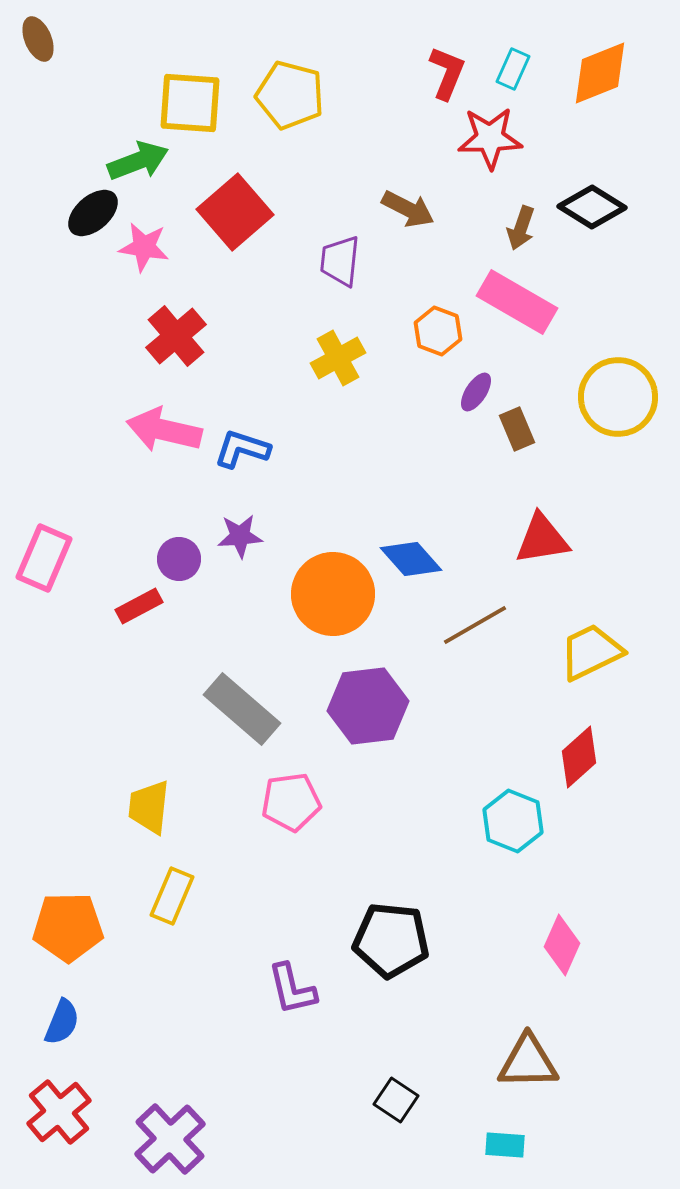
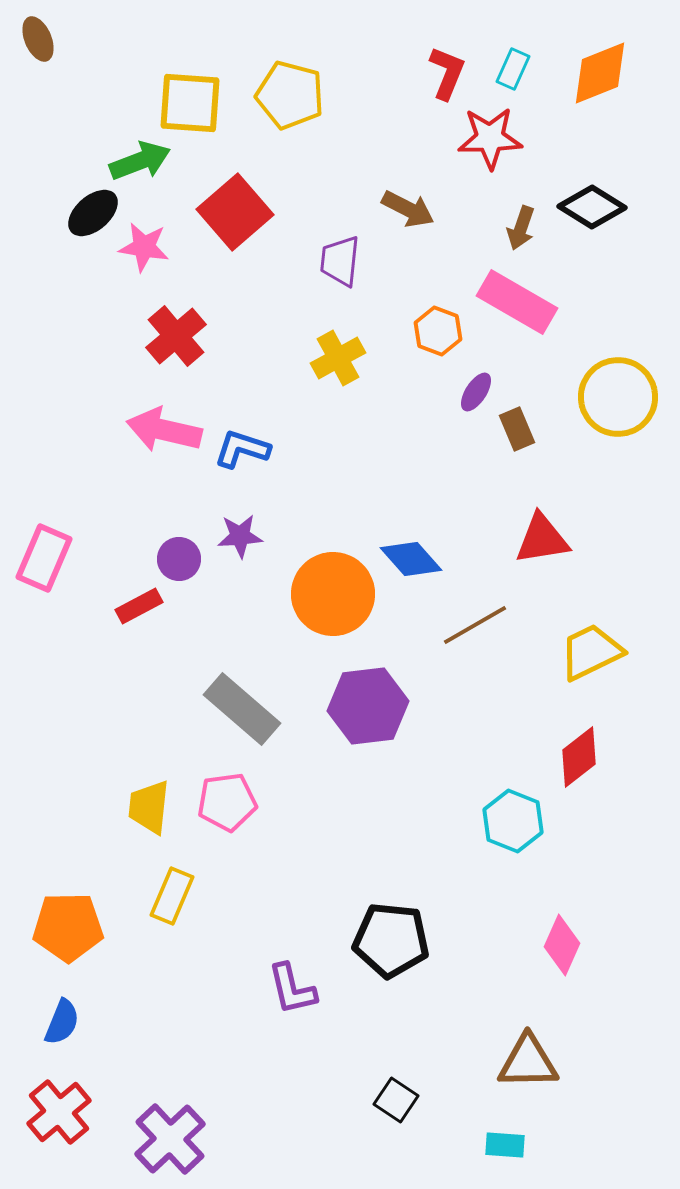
green arrow at (138, 161): moved 2 px right
red diamond at (579, 757): rotated 4 degrees clockwise
pink pentagon at (291, 802): moved 64 px left
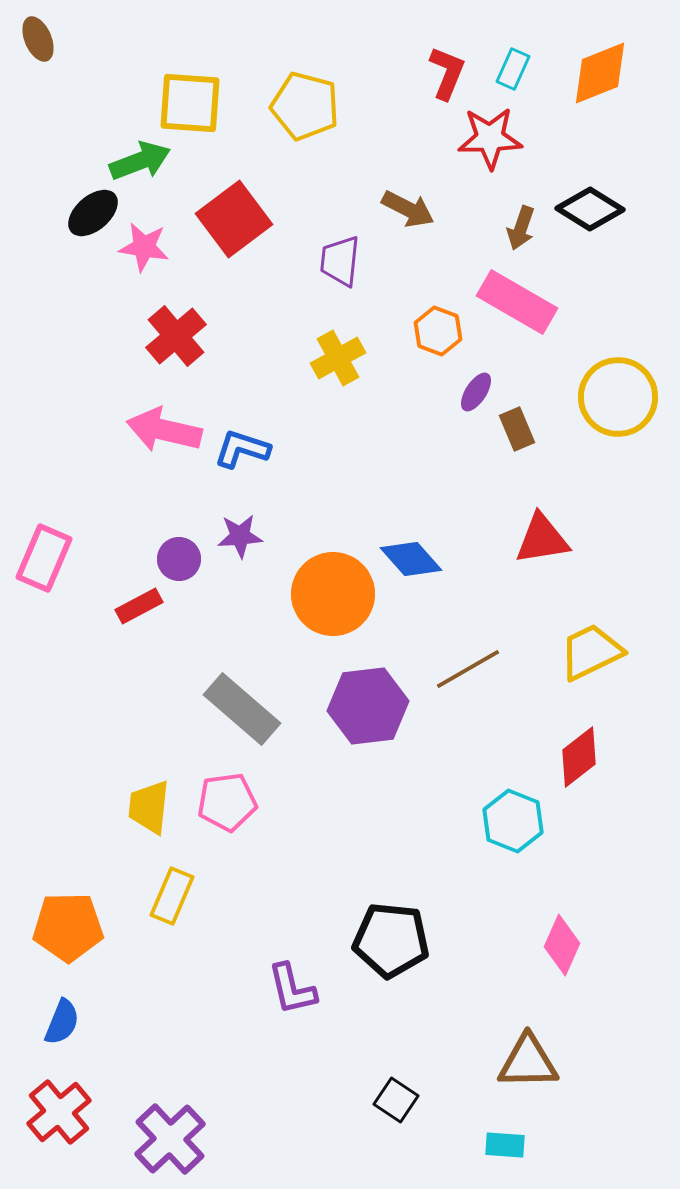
yellow pentagon at (290, 95): moved 15 px right, 11 px down
black diamond at (592, 207): moved 2 px left, 2 px down
red square at (235, 212): moved 1 px left, 7 px down; rotated 4 degrees clockwise
brown line at (475, 625): moved 7 px left, 44 px down
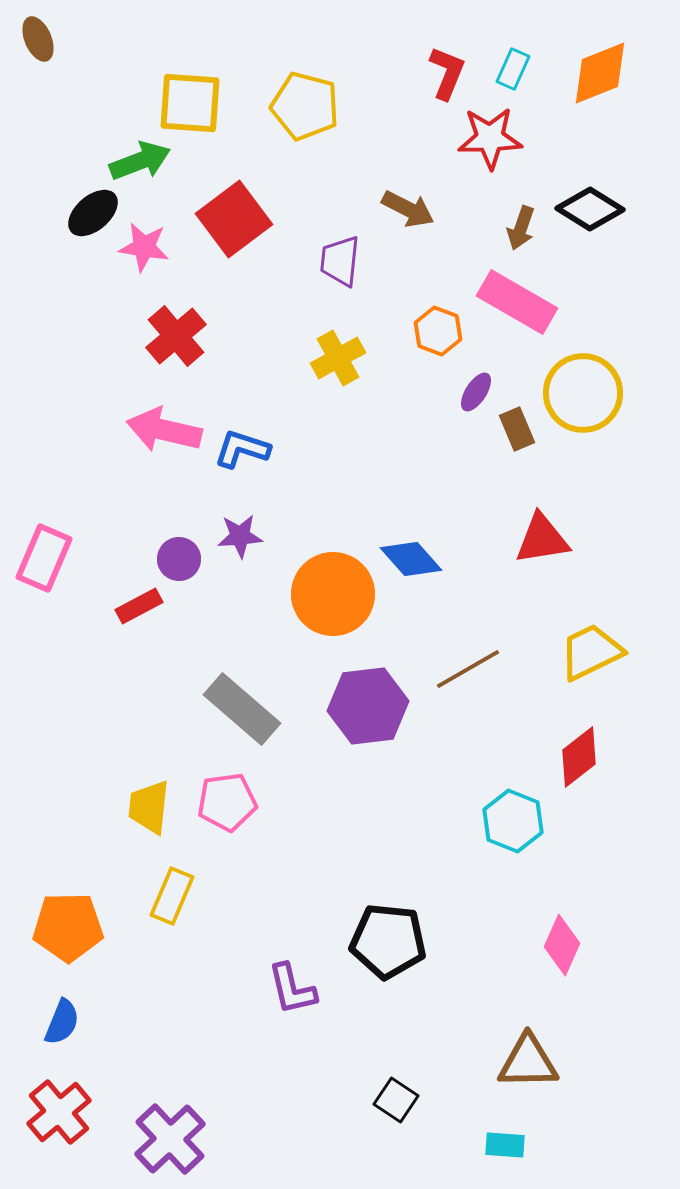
yellow circle at (618, 397): moved 35 px left, 4 px up
black pentagon at (391, 940): moved 3 px left, 1 px down
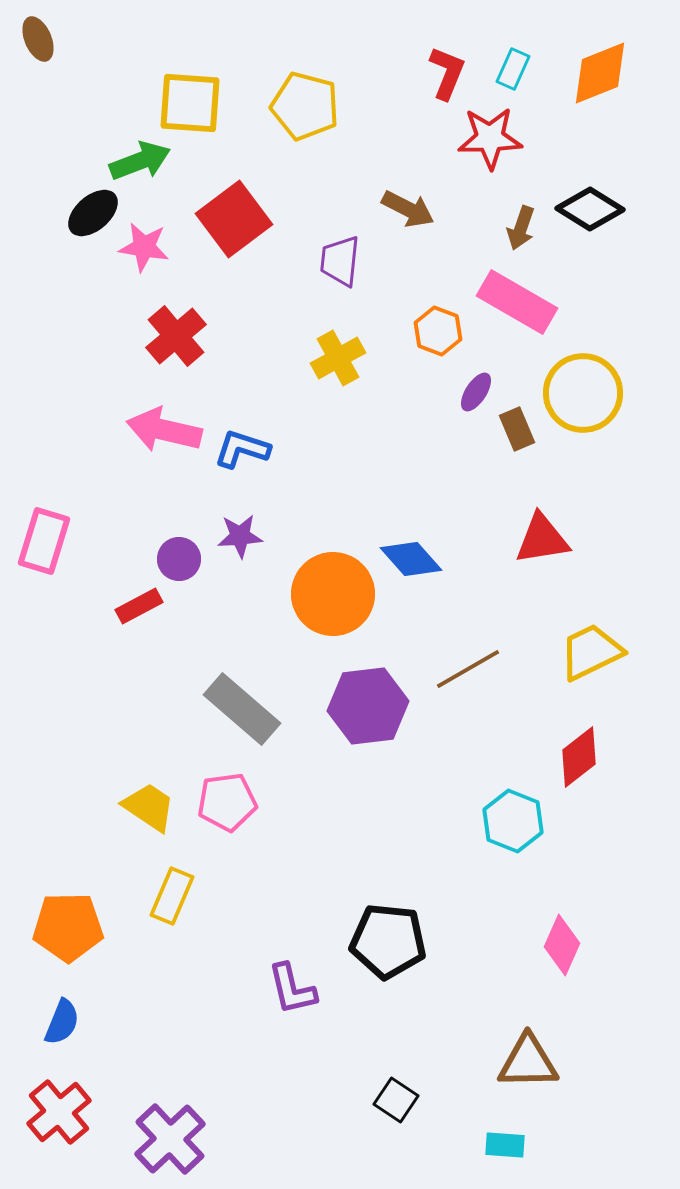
pink rectangle at (44, 558): moved 17 px up; rotated 6 degrees counterclockwise
yellow trapezoid at (149, 807): rotated 118 degrees clockwise
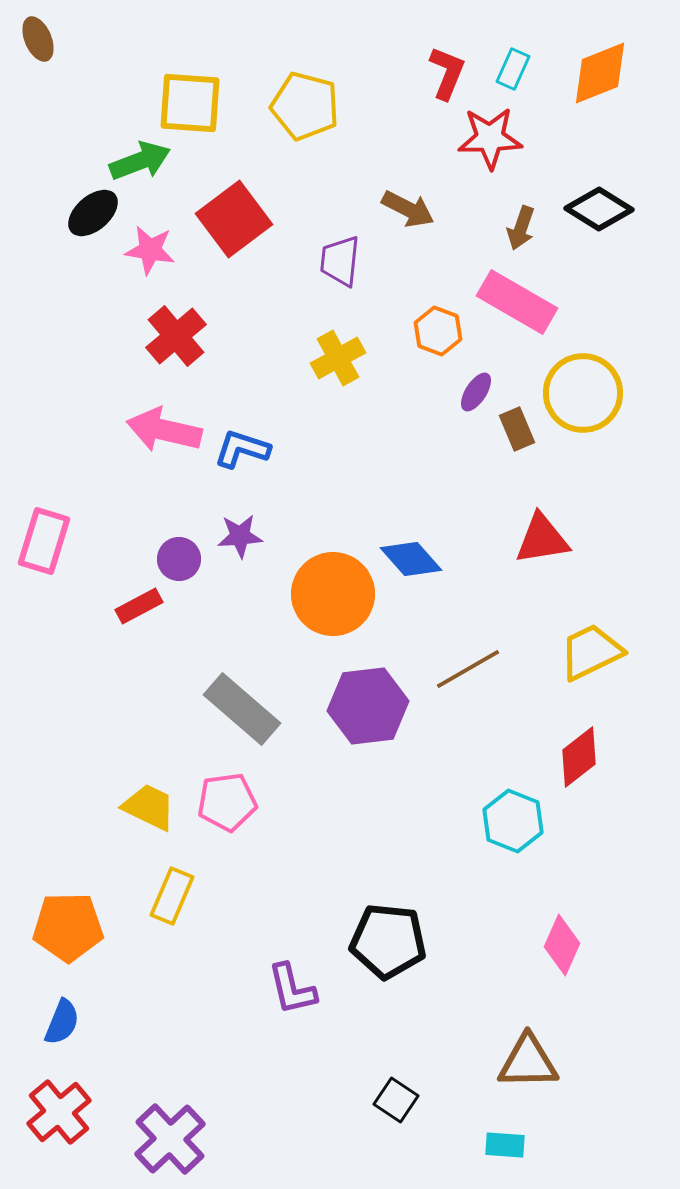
black diamond at (590, 209): moved 9 px right
pink star at (144, 247): moved 6 px right, 3 px down
yellow trapezoid at (149, 807): rotated 8 degrees counterclockwise
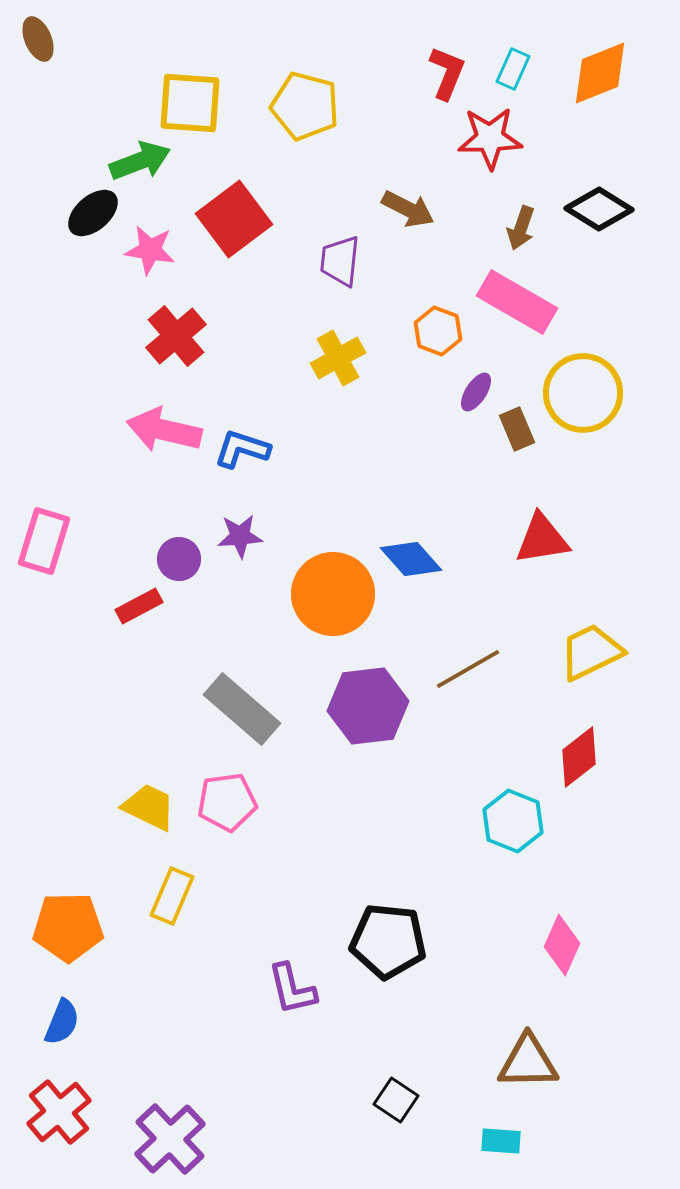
cyan rectangle at (505, 1145): moved 4 px left, 4 px up
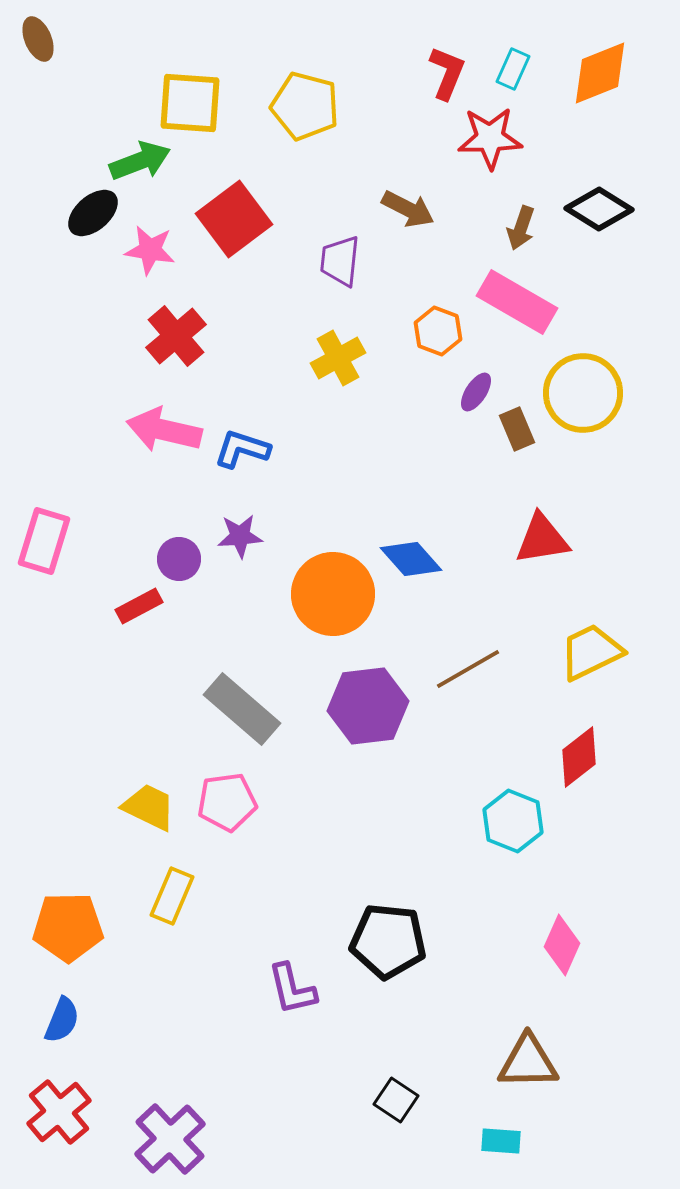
blue semicircle at (62, 1022): moved 2 px up
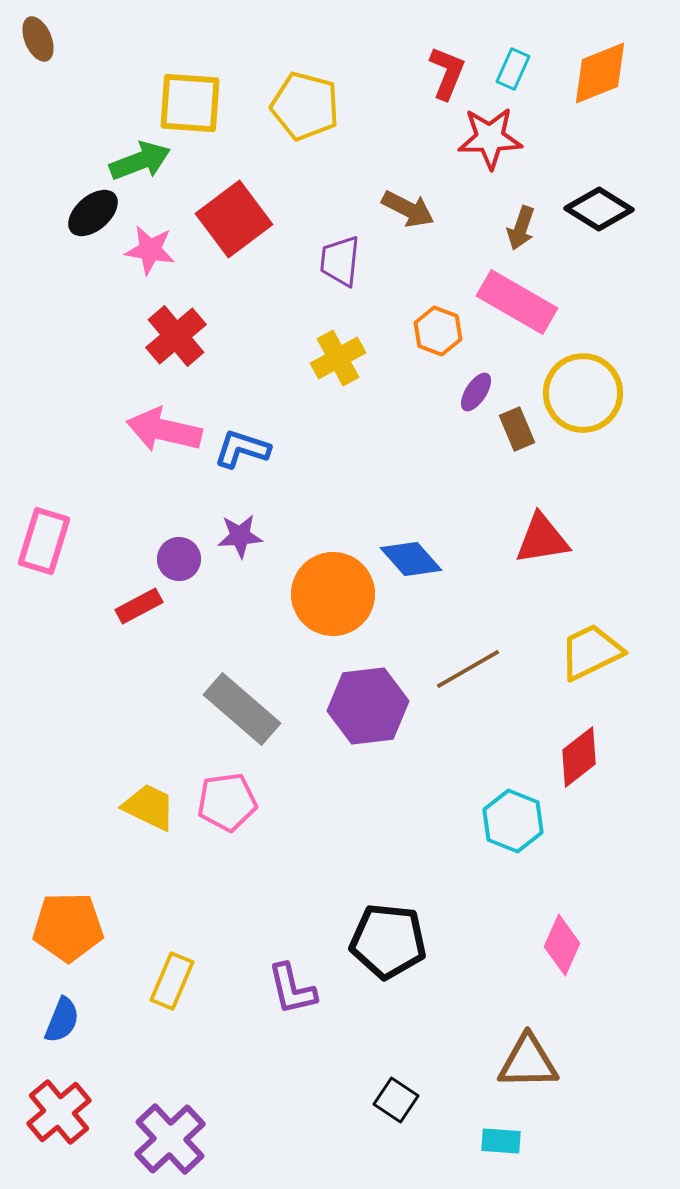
yellow rectangle at (172, 896): moved 85 px down
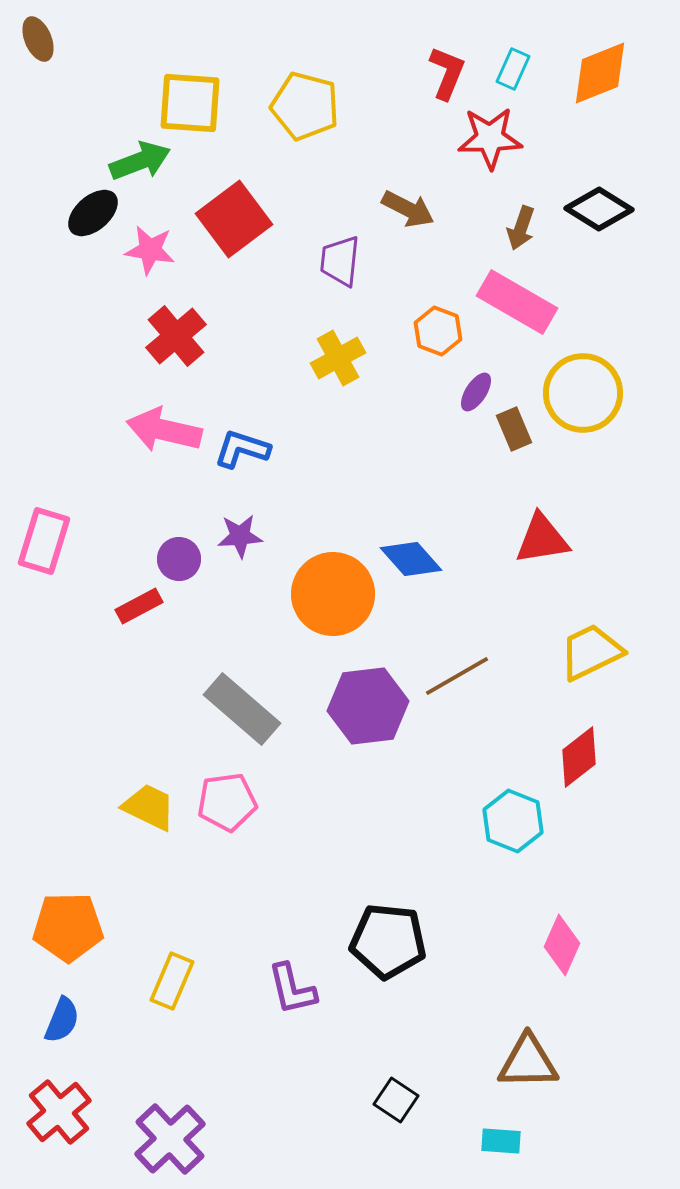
brown rectangle at (517, 429): moved 3 px left
brown line at (468, 669): moved 11 px left, 7 px down
